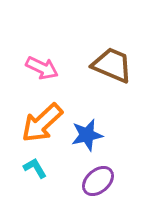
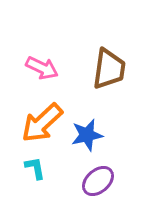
brown trapezoid: moved 3 px left, 4 px down; rotated 75 degrees clockwise
cyan L-shape: rotated 20 degrees clockwise
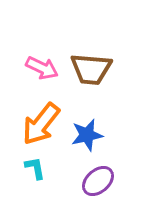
brown trapezoid: moved 18 px left; rotated 87 degrees clockwise
orange arrow: moved 1 px left, 1 px down; rotated 9 degrees counterclockwise
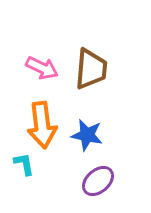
brown trapezoid: rotated 90 degrees counterclockwise
orange arrow: moved 1 px right, 1 px down; rotated 45 degrees counterclockwise
blue star: rotated 24 degrees clockwise
cyan L-shape: moved 11 px left, 4 px up
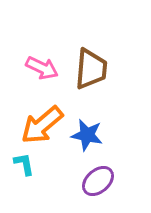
orange arrow: rotated 57 degrees clockwise
